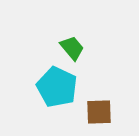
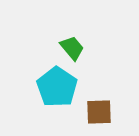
cyan pentagon: rotated 9 degrees clockwise
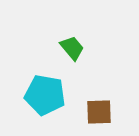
cyan pentagon: moved 12 px left, 8 px down; rotated 24 degrees counterclockwise
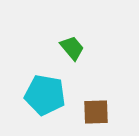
brown square: moved 3 px left
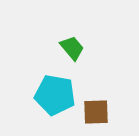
cyan pentagon: moved 10 px right
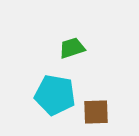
green trapezoid: rotated 68 degrees counterclockwise
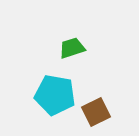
brown square: rotated 24 degrees counterclockwise
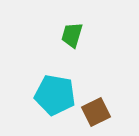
green trapezoid: moved 13 px up; rotated 56 degrees counterclockwise
